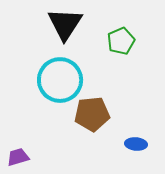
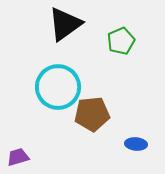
black triangle: rotated 21 degrees clockwise
cyan circle: moved 2 px left, 7 px down
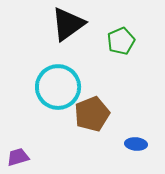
black triangle: moved 3 px right
brown pentagon: rotated 16 degrees counterclockwise
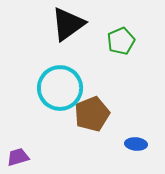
cyan circle: moved 2 px right, 1 px down
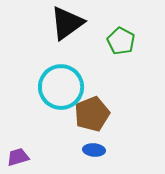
black triangle: moved 1 px left, 1 px up
green pentagon: rotated 20 degrees counterclockwise
cyan circle: moved 1 px right, 1 px up
blue ellipse: moved 42 px left, 6 px down
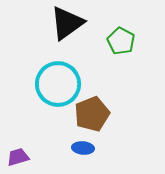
cyan circle: moved 3 px left, 3 px up
blue ellipse: moved 11 px left, 2 px up
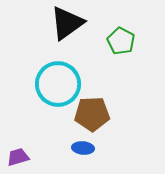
brown pentagon: rotated 20 degrees clockwise
